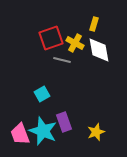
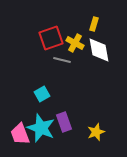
cyan star: moved 2 px left, 3 px up
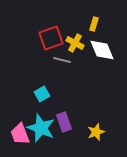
white diamond: moved 3 px right; rotated 12 degrees counterclockwise
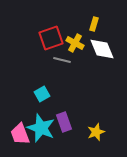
white diamond: moved 1 px up
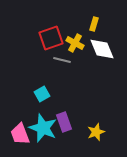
cyan star: moved 2 px right
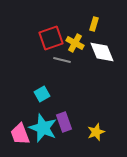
white diamond: moved 3 px down
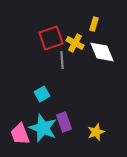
gray line: rotated 72 degrees clockwise
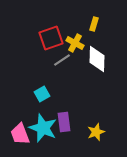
white diamond: moved 5 px left, 7 px down; rotated 24 degrees clockwise
gray line: rotated 60 degrees clockwise
purple rectangle: rotated 12 degrees clockwise
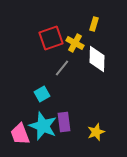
gray line: moved 8 px down; rotated 18 degrees counterclockwise
cyan star: moved 2 px up
